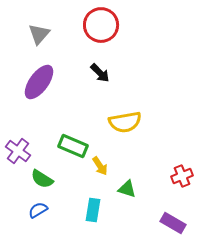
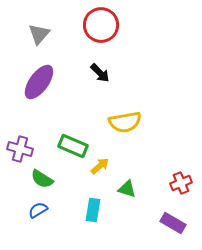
purple cross: moved 2 px right, 2 px up; rotated 20 degrees counterclockwise
yellow arrow: rotated 96 degrees counterclockwise
red cross: moved 1 px left, 7 px down
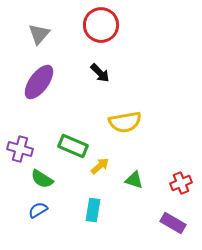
green triangle: moved 7 px right, 9 px up
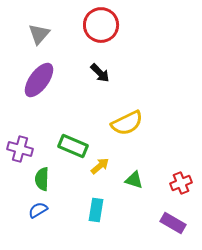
purple ellipse: moved 2 px up
yellow semicircle: moved 2 px right, 1 px down; rotated 16 degrees counterclockwise
green semicircle: rotated 60 degrees clockwise
cyan rectangle: moved 3 px right
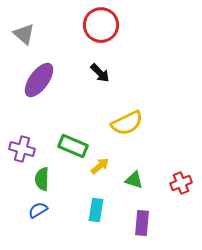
gray triangle: moved 15 px left; rotated 30 degrees counterclockwise
purple cross: moved 2 px right
purple rectangle: moved 31 px left; rotated 65 degrees clockwise
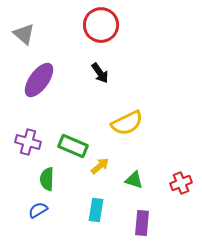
black arrow: rotated 10 degrees clockwise
purple cross: moved 6 px right, 7 px up
green semicircle: moved 5 px right
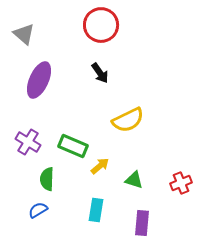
purple ellipse: rotated 12 degrees counterclockwise
yellow semicircle: moved 1 px right, 3 px up
purple cross: rotated 15 degrees clockwise
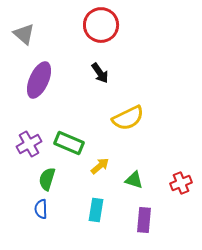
yellow semicircle: moved 2 px up
purple cross: moved 1 px right, 2 px down; rotated 30 degrees clockwise
green rectangle: moved 4 px left, 3 px up
green semicircle: rotated 15 degrees clockwise
blue semicircle: moved 3 px right, 1 px up; rotated 60 degrees counterclockwise
purple rectangle: moved 2 px right, 3 px up
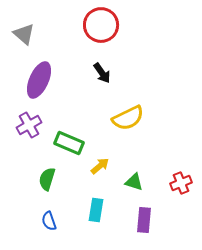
black arrow: moved 2 px right
purple cross: moved 19 px up
green triangle: moved 2 px down
blue semicircle: moved 8 px right, 12 px down; rotated 18 degrees counterclockwise
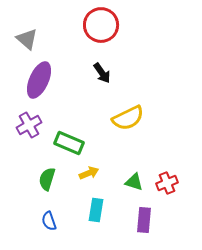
gray triangle: moved 3 px right, 5 px down
yellow arrow: moved 11 px left, 7 px down; rotated 18 degrees clockwise
red cross: moved 14 px left
